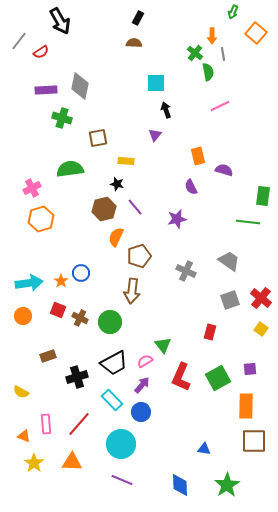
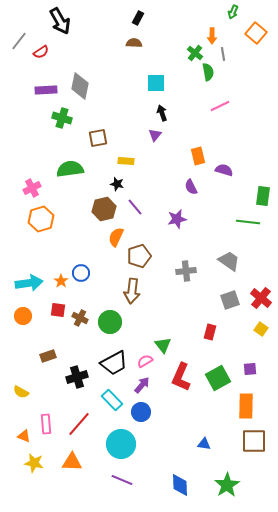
black arrow at (166, 110): moved 4 px left, 3 px down
gray cross at (186, 271): rotated 30 degrees counterclockwise
red square at (58, 310): rotated 14 degrees counterclockwise
blue triangle at (204, 449): moved 5 px up
yellow star at (34, 463): rotated 24 degrees counterclockwise
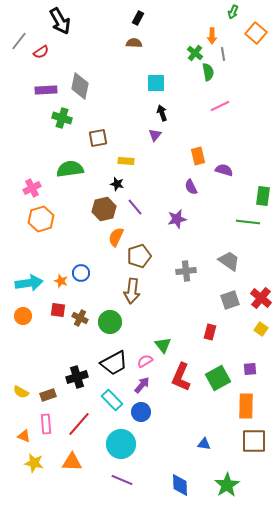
orange star at (61, 281): rotated 16 degrees counterclockwise
brown rectangle at (48, 356): moved 39 px down
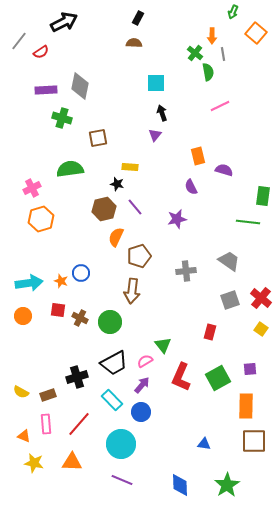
black arrow at (60, 21): moved 4 px right, 1 px down; rotated 88 degrees counterclockwise
yellow rectangle at (126, 161): moved 4 px right, 6 px down
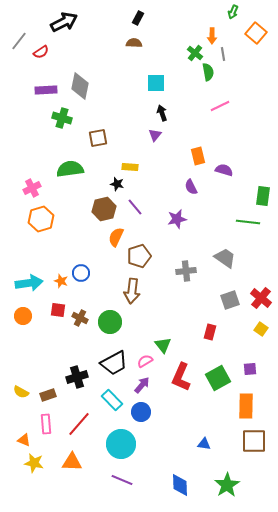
gray trapezoid at (229, 261): moved 4 px left, 3 px up
orange triangle at (24, 436): moved 4 px down
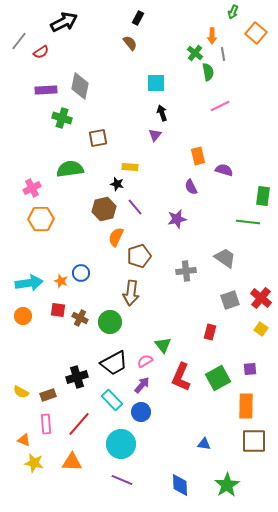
brown semicircle at (134, 43): moved 4 px left; rotated 49 degrees clockwise
orange hexagon at (41, 219): rotated 15 degrees clockwise
brown arrow at (132, 291): moved 1 px left, 2 px down
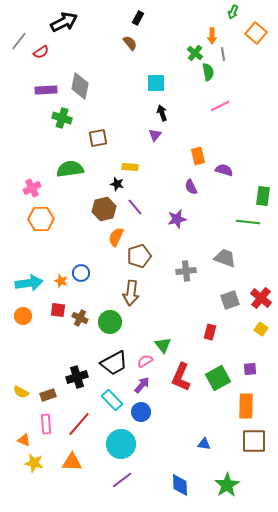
gray trapezoid at (225, 258): rotated 15 degrees counterclockwise
purple line at (122, 480): rotated 60 degrees counterclockwise
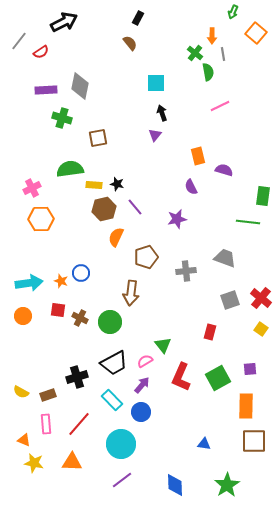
yellow rectangle at (130, 167): moved 36 px left, 18 px down
brown pentagon at (139, 256): moved 7 px right, 1 px down
blue diamond at (180, 485): moved 5 px left
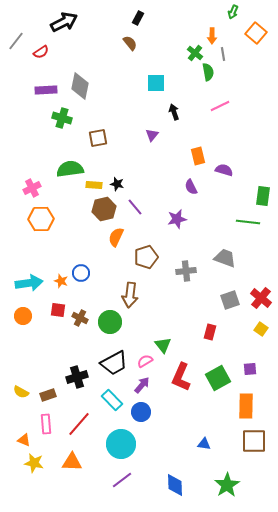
gray line at (19, 41): moved 3 px left
black arrow at (162, 113): moved 12 px right, 1 px up
purple triangle at (155, 135): moved 3 px left
brown arrow at (131, 293): moved 1 px left, 2 px down
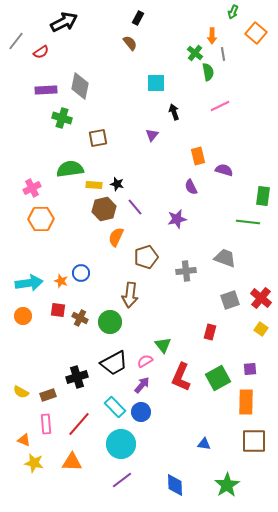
cyan rectangle at (112, 400): moved 3 px right, 7 px down
orange rectangle at (246, 406): moved 4 px up
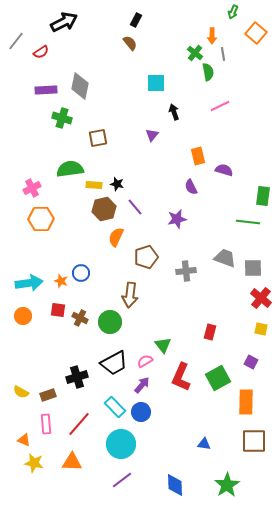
black rectangle at (138, 18): moved 2 px left, 2 px down
gray square at (230, 300): moved 23 px right, 32 px up; rotated 18 degrees clockwise
yellow square at (261, 329): rotated 24 degrees counterclockwise
purple square at (250, 369): moved 1 px right, 7 px up; rotated 32 degrees clockwise
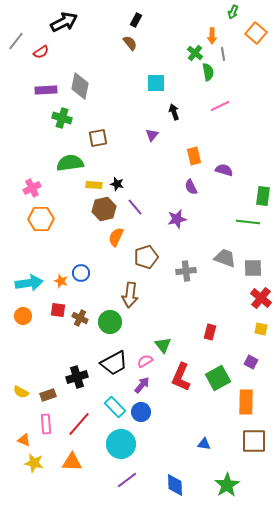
orange rectangle at (198, 156): moved 4 px left
green semicircle at (70, 169): moved 6 px up
purple line at (122, 480): moved 5 px right
